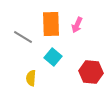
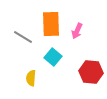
pink arrow: moved 6 px down
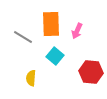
cyan square: moved 2 px right, 1 px up
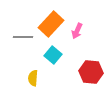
orange rectangle: rotated 45 degrees clockwise
gray line: rotated 30 degrees counterclockwise
cyan square: moved 2 px left, 1 px up
yellow semicircle: moved 2 px right
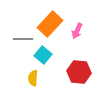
orange rectangle: moved 1 px left
gray line: moved 2 px down
cyan square: moved 10 px left
red hexagon: moved 12 px left
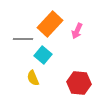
red hexagon: moved 11 px down
yellow semicircle: rotated 28 degrees counterclockwise
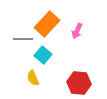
orange rectangle: moved 3 px left
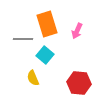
orange rectangle: rotated 60 degrees counterclockwise
cyan square: moved 2 px right
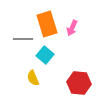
pink arrow: moved 5 px left, 3 px up
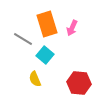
gray line: rotated 30 degrees clockwise
yellow semicircle: moved 2 px right, 1 px down
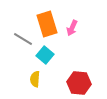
yellow semicircle: rotated 28 degrees clockwise
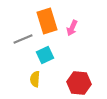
orange rectangle: moved 3 px up
gray line: rotated 54 degrees counterclockwise
cyan square: rotated 24 degrees clockwise
